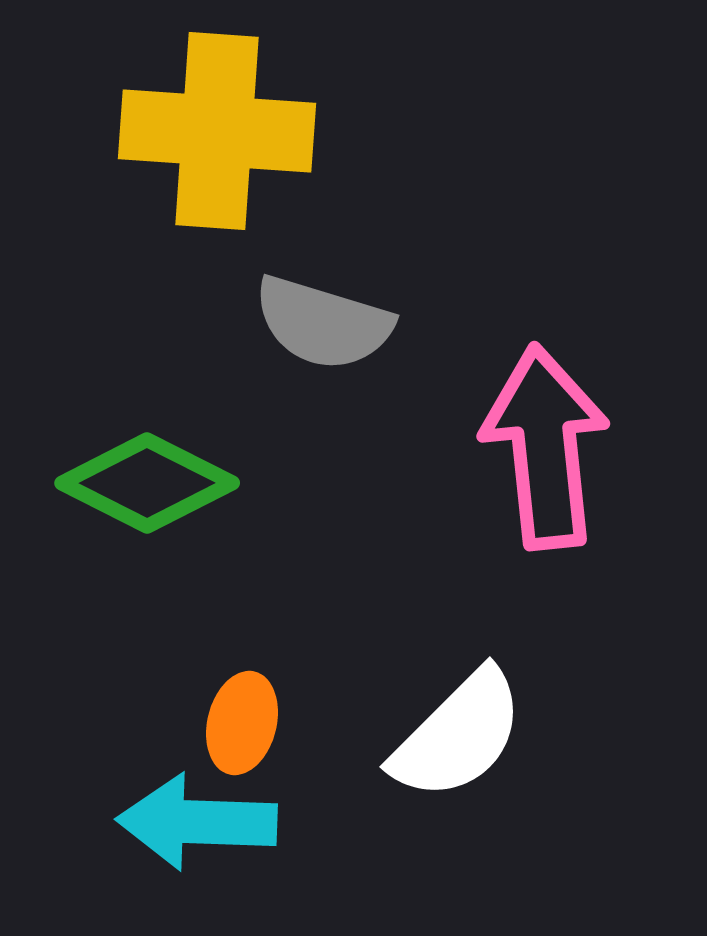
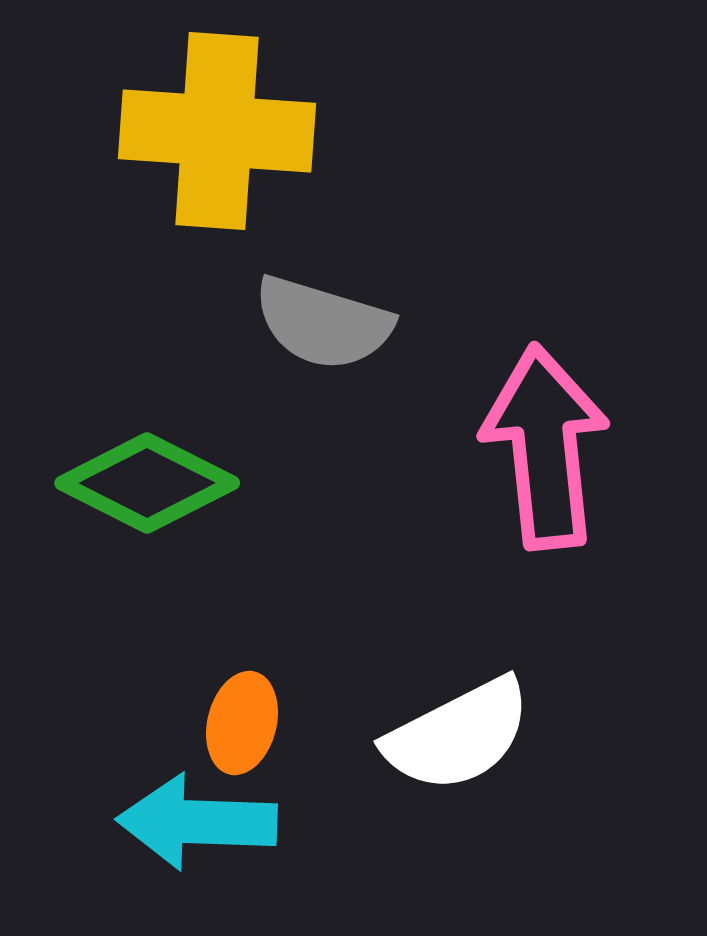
white semicircle: rotated 18 degrees clockwise
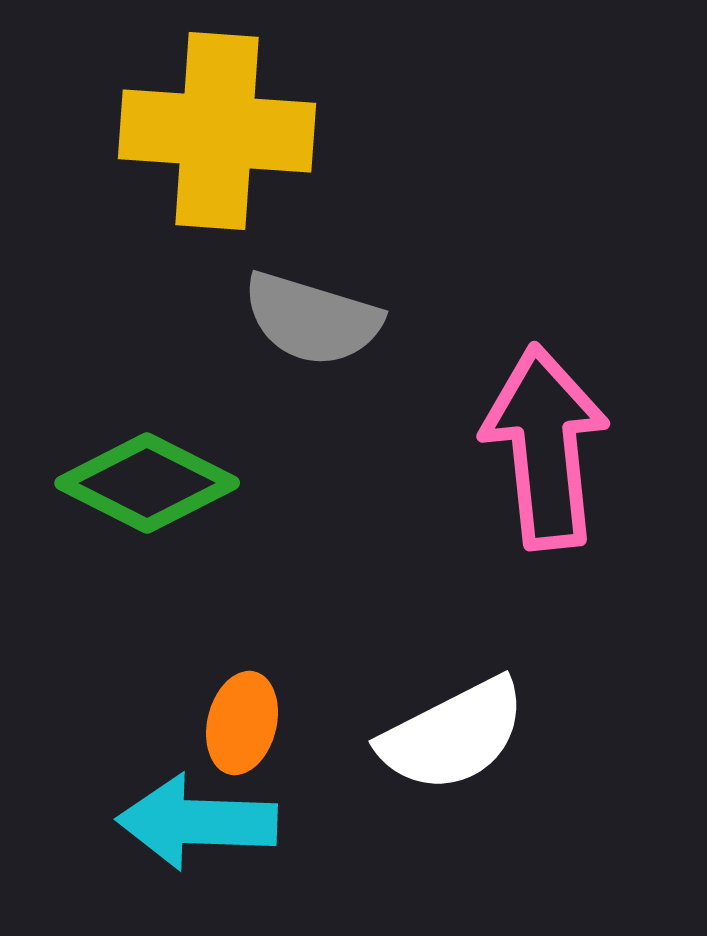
gray semicircle: moved 11 px left, 4 px up
white semicircle: moved 5 px left
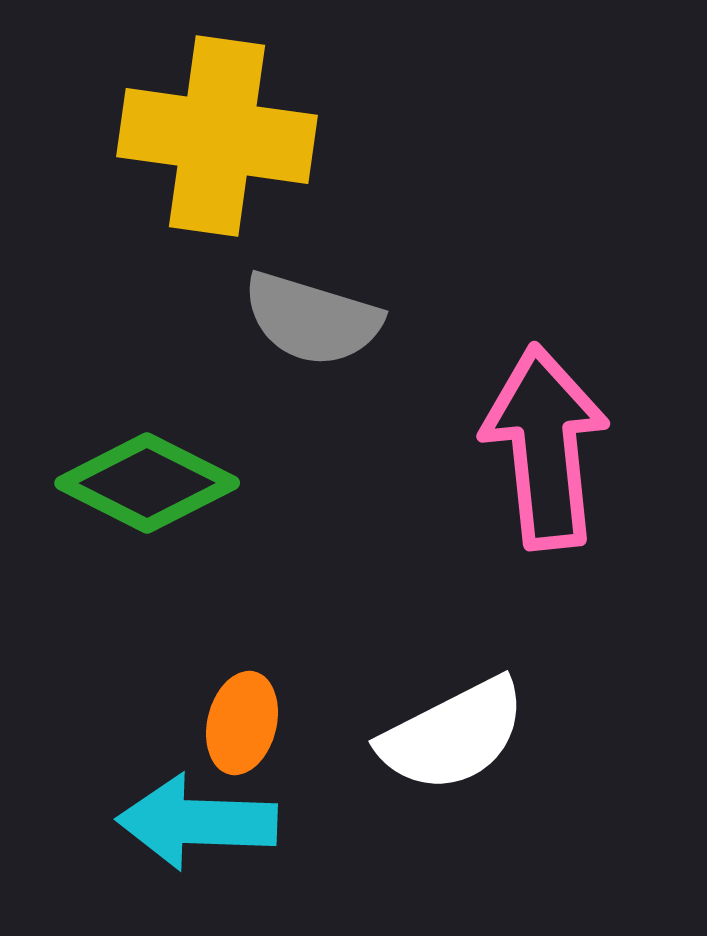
yellow cross: moved 5 px down; rotated 4 degrees clockwise
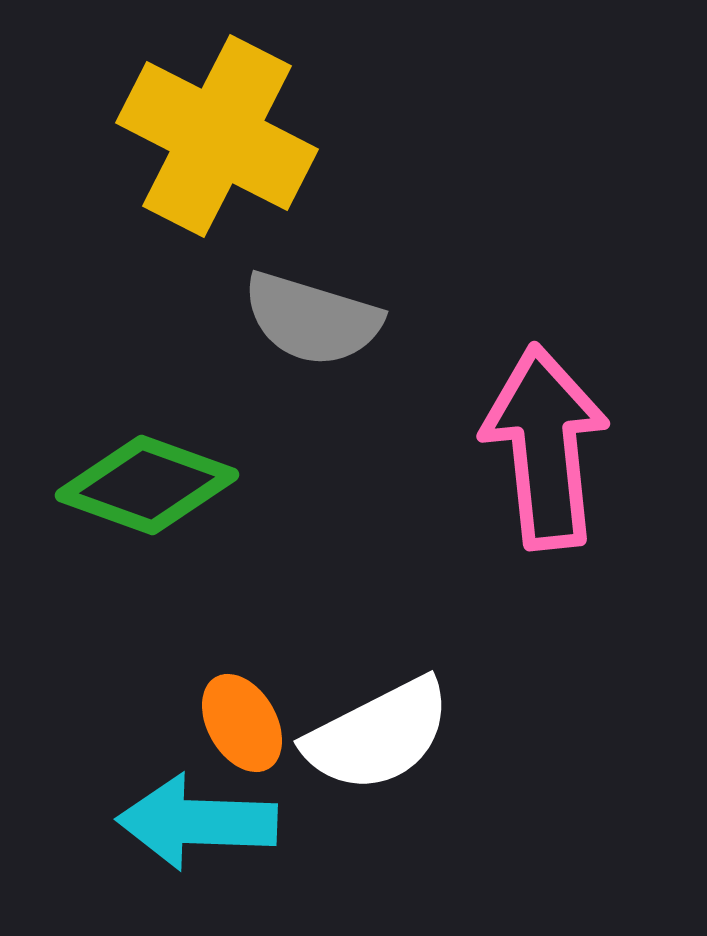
yellow cross: rotated 19 degrees clockwise
green diamond: moved 2 px down; rotated 7 degrees counterclockwise
orange ellipse: rotated 44 degrees counterclockwise
white semicircle: moved 75 px left
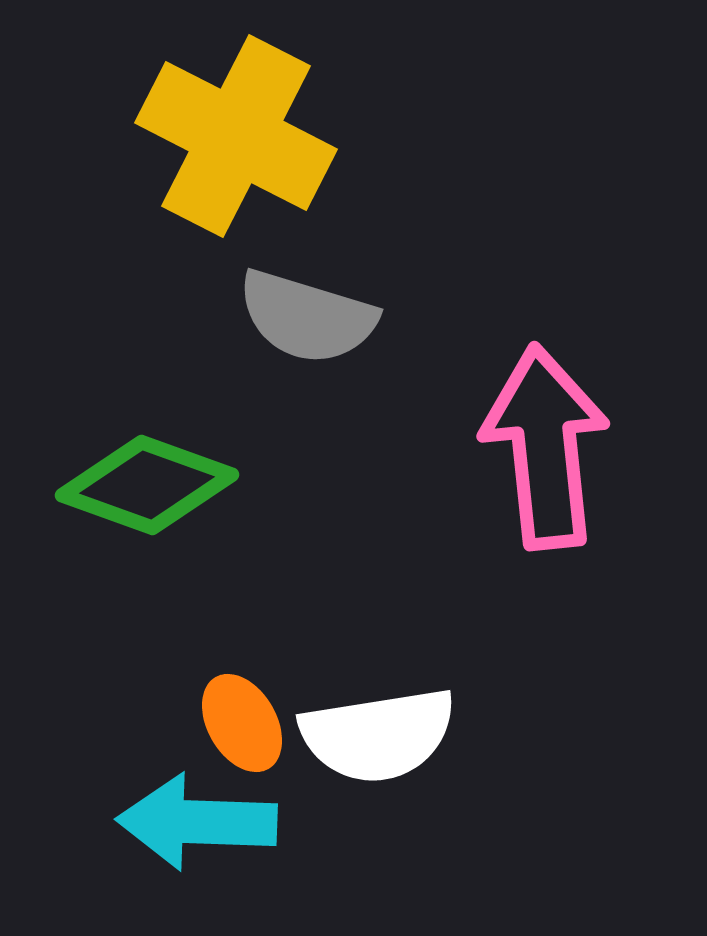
yellow cross: moved 19 px right
gray semicircle: moved 5 px left, 2 px up
white semicircle: rotated 18 degrees clockwise
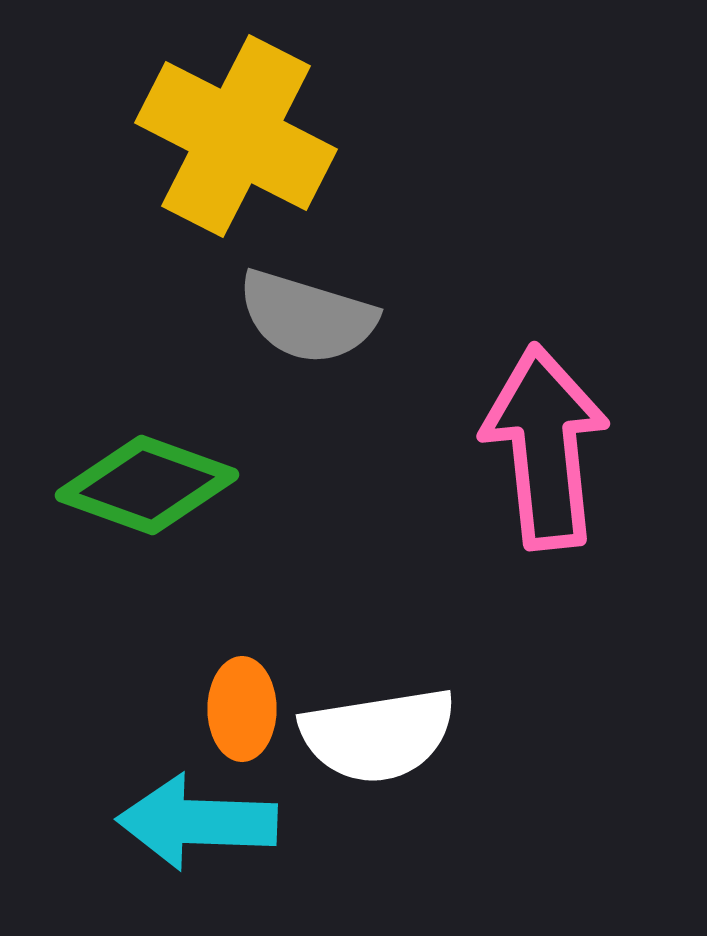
orange ellipse: moved 14 px up; rotated 30 degrees clockwise
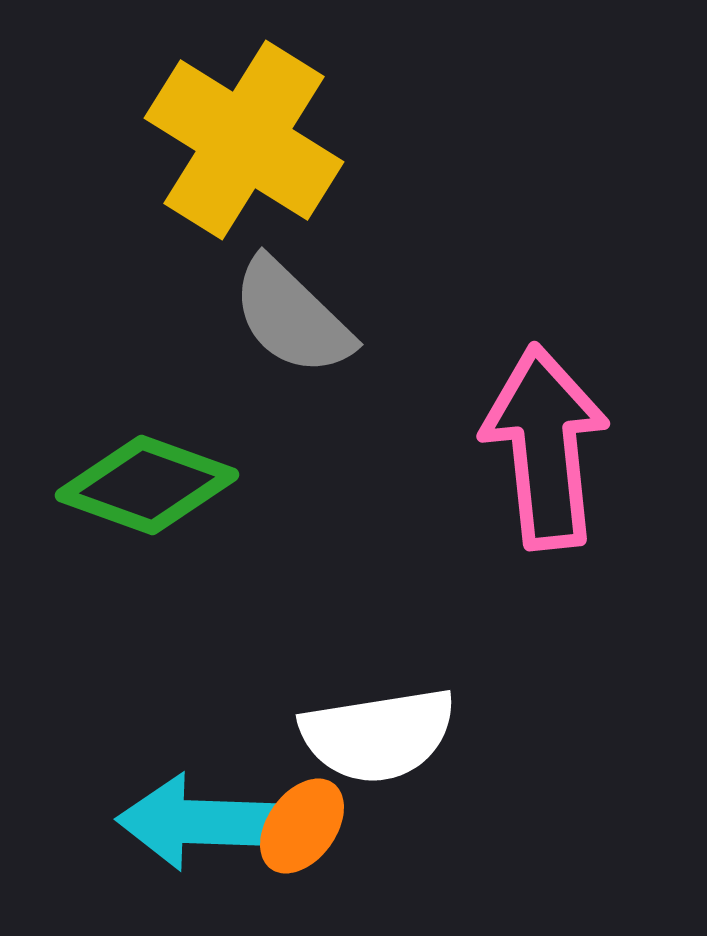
yellow cross: moved 8 px right, 4 px down; rotated 5 degrees clockwise
gray semicircle: moved 15 px left; rotated 27 degrees clockwise
orange ellipse: moved 60 px right, 117 px down; rotated 36 degrees clockwise
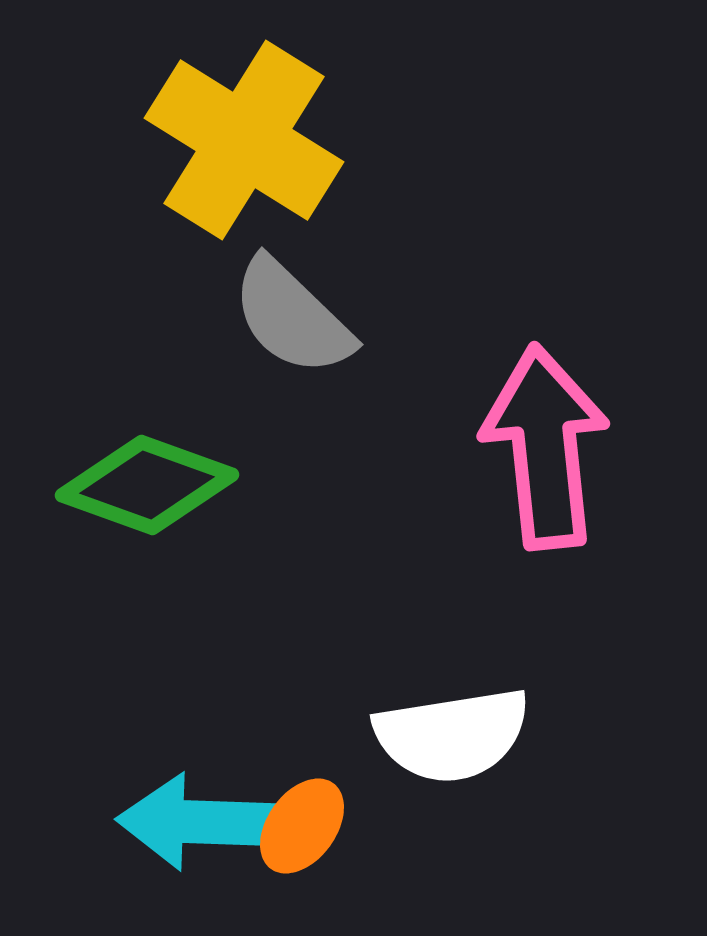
white semicircle: moved 74 px right
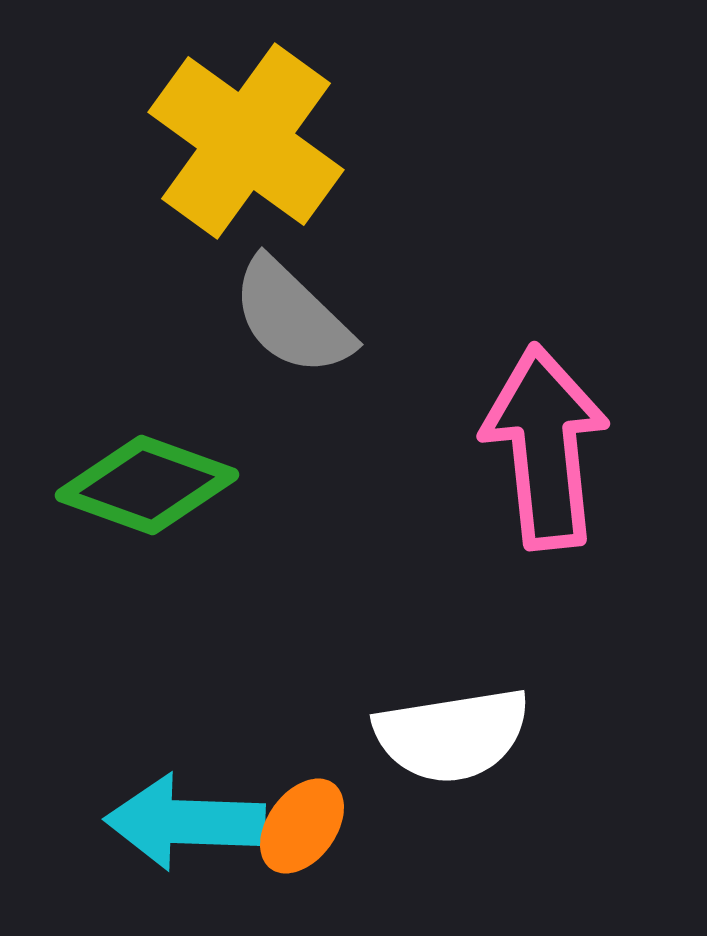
yellow cross: moved 2 px right, 1 px down; rotated 4 degrees clockwise
cyan arrow: moved 12 px left
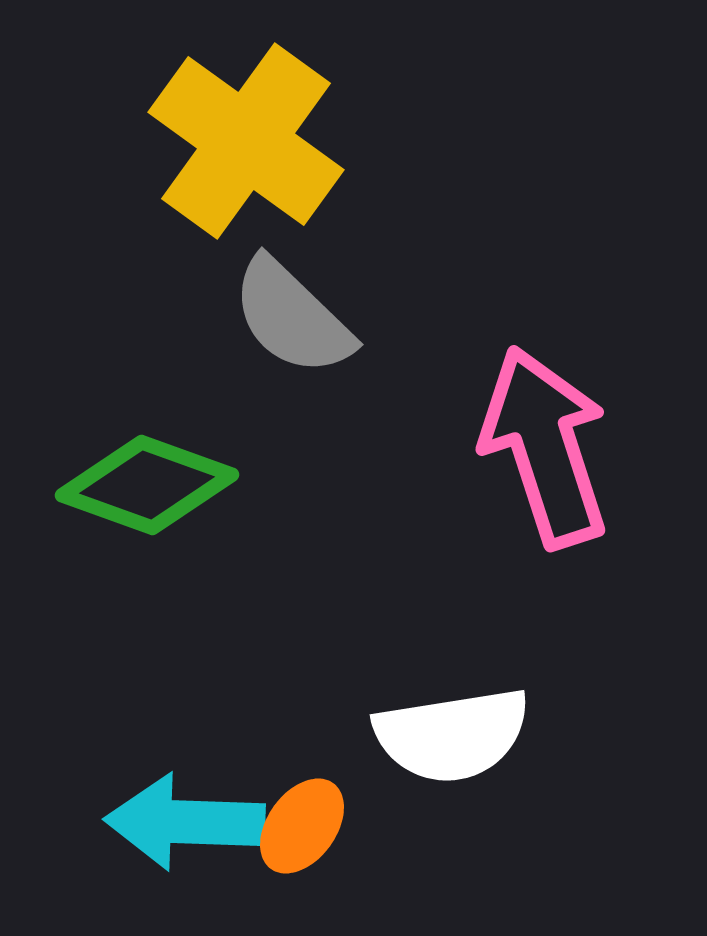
pink arrow: rotated 12 degrees counterclockwise
